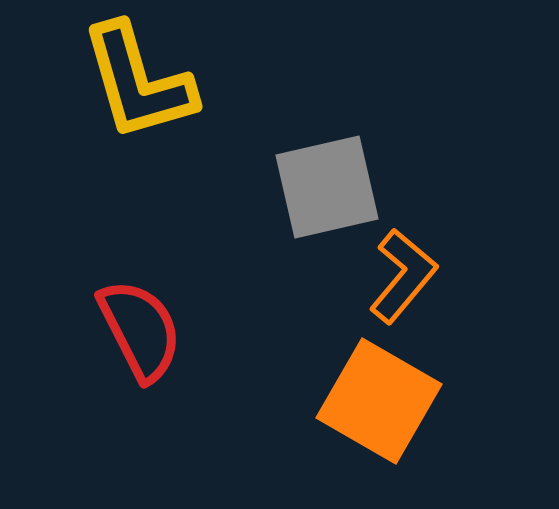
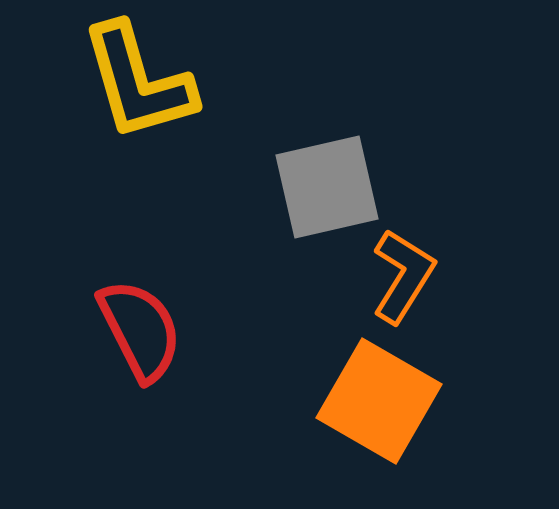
orange L-shape: rotated 8 degrees counterclockwise
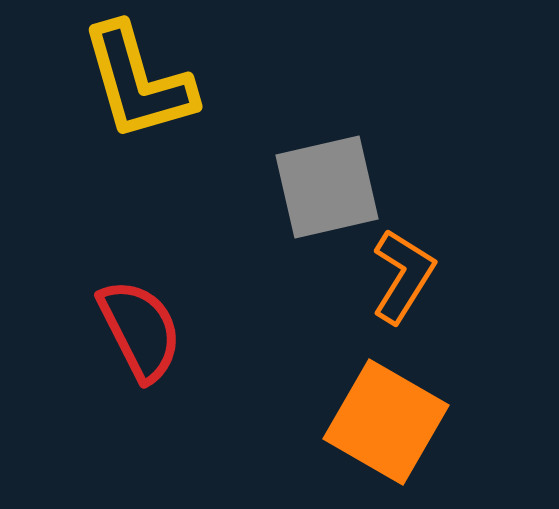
orange square: moved 7 px right, 21 px down
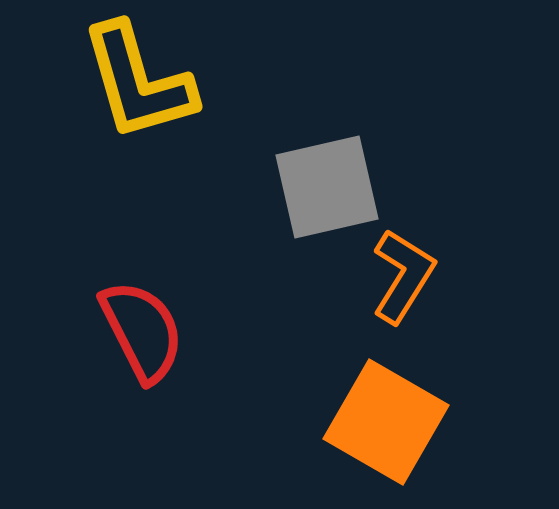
red semicircle: moved 2 px right, 1 px down
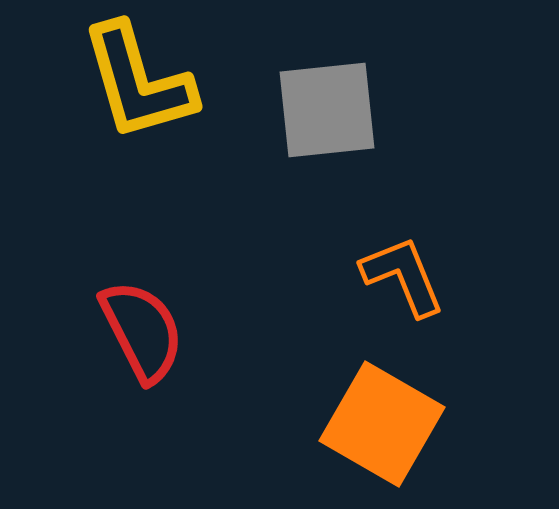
gray square: moved 77 px up; rotated 7 degrees clockwise
orange L-shape: rotated 54 degrees counterclockwise
orange square: moved 4 px left, 2 px down
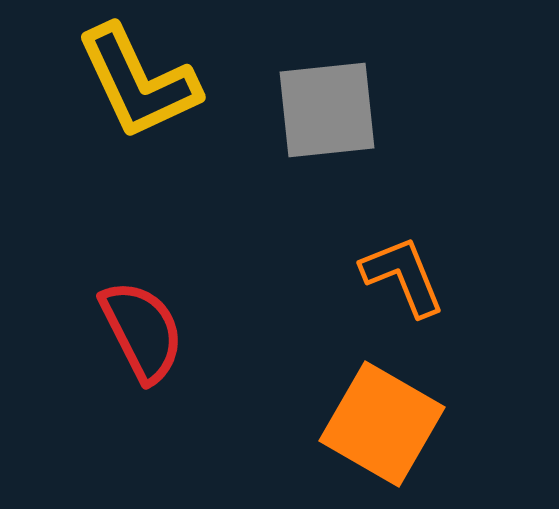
yellow L-shape: rotated 9 degrees counterclockwise
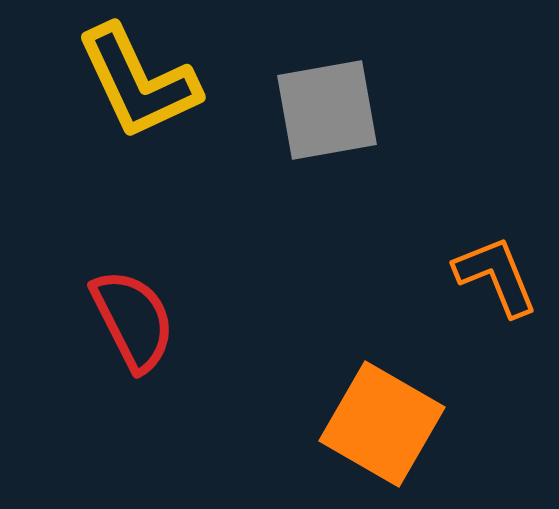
gray square: rotated 4 degrees counterclockwise
orange L-shape: moved 93 px right
red semicircle: moved 9 px left, 11 px up
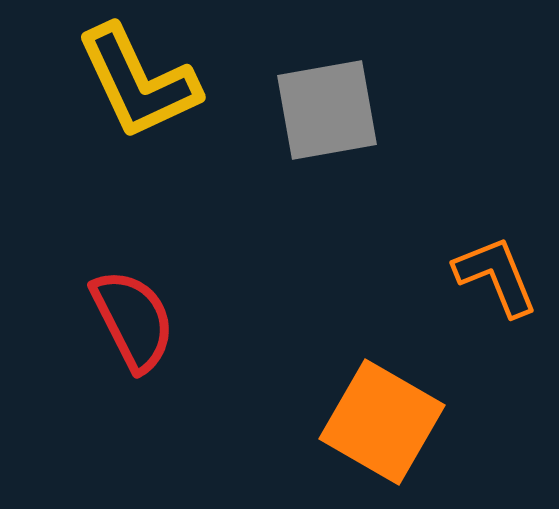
orange square: moved 2 px up
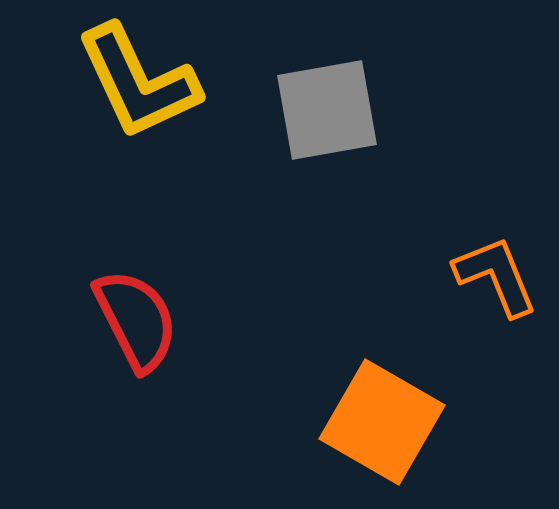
red semicircle: moved 3 px right
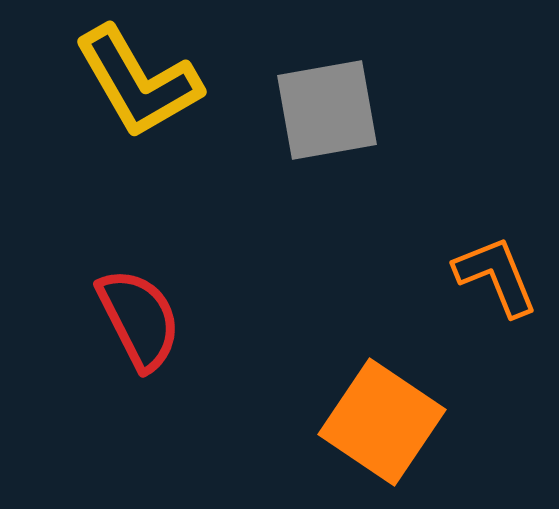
yellow L-shape: rotated 5 degrees counterclockwise
red semicircle: moved 3 px right, 1 px up
orange square: rotated 4 degrees clockwise
